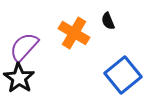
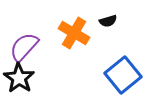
black semicircle: rotated 84 degrees counterclockwise
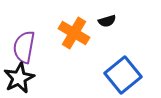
black semicircle: moved 1 px left
purple semicircle: rotated 32 degrees counterclockwise
black star: rotated 12 degrees clockwise
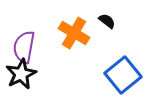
black semicircle: rotated 126 degrees counterclockwise
black star: moved 2 px right, 4 px up
